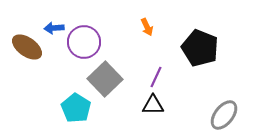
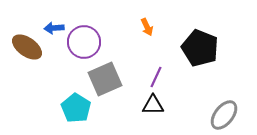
gray square: rotated 20 degrees clockwise
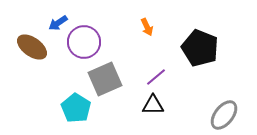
blue arrow: moved 4 px right, 5 px up; rotated 30 degrees counterclockwise
brown ellipse: moved 5 px right
purple line: rotated 25 degrees clockwise
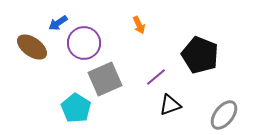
orange arrow: moved 8 px left, 2 px up
purple circle: moved 1 px down
black pentagon: moved 7 px down
black triangle: moved 17 px right; rotated 20 degrees counterclockwise
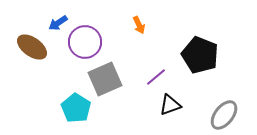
purple circle: moved 1 px right, 1 px up
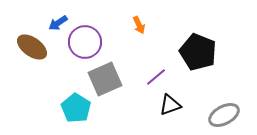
black pentagon: moved 2 px left, 3 px up
gray ellipse: rotated 24 degrees clockwise
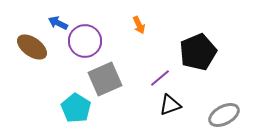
blue arrow: rotated 60 degrees clockwise
purple circle: moved 1 px up
black pentagon: rotated 27 degrees clockwise
purple line: moved 4 px right, 1 px down
